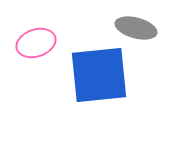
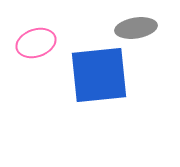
gray ellipse: rotated 24 degrees counterclockwise
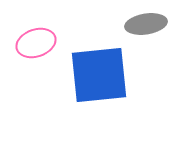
gray ellipse: moved 10 px right, 4 px up
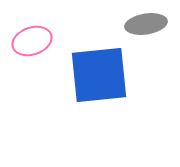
pink ellipse: moved 4 px left, 2 px up
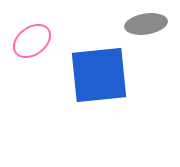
pink ellipse: rotated 18 degrees counterclockwise
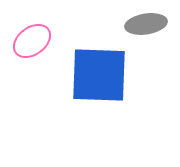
blue square: rotated 8 degrees clockwise
